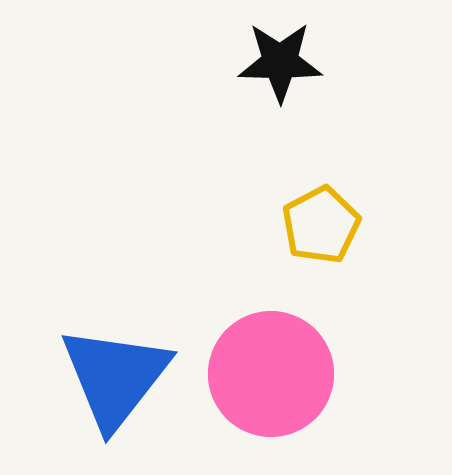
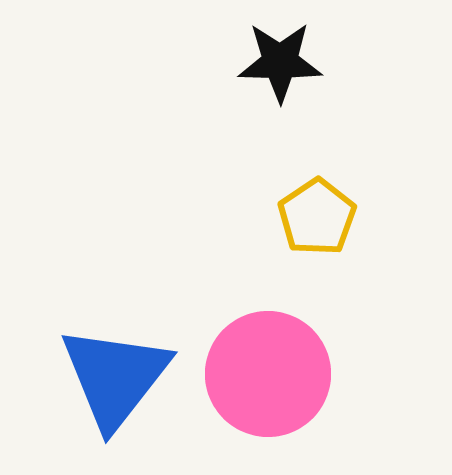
yellow pentagon: moved 4 px left, 8 px up; rotated 6 degrees counterclockwise
pink circle: moved 3 px left
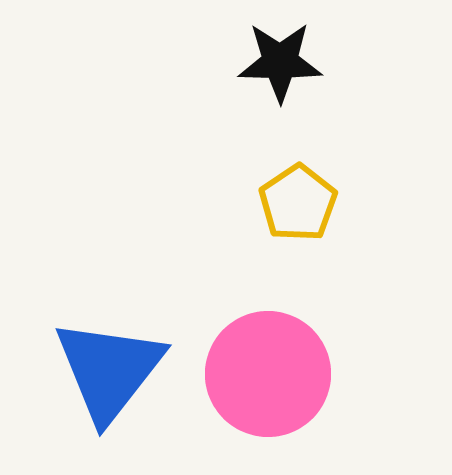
yellow pentagon: moved 19 px left, 14 px up
blue triangle: moved 6 px left, 7 px up
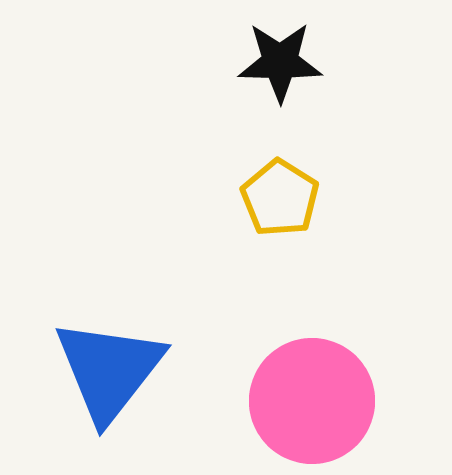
yellow pentagon: moved 18 px left, 5 px up; rotated 6 degrees counterclockwise
pink circle: moved 44 px right, 27 px down
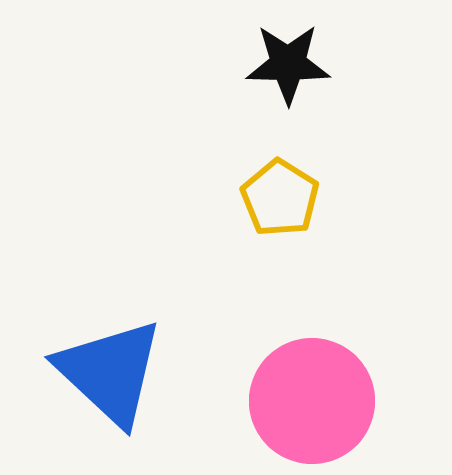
black star: moved 8 px right, 2 px down
blue triangle: moved 1 px right, 2 px down; rotated 25 degrees counterclockwise
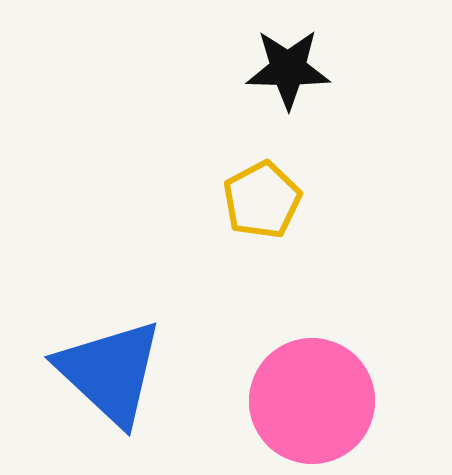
black star: moved 5 px down
yellow pentagon: moved 18 px left, 2 px down; rotated 12 degrees clockwise
